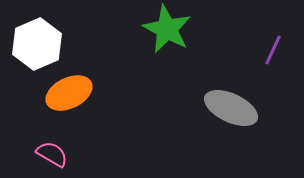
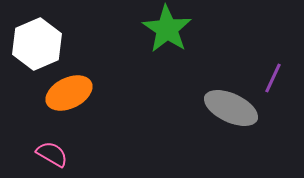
green star: rotated 6 degrees clockwise
purple line: moved 28 px down
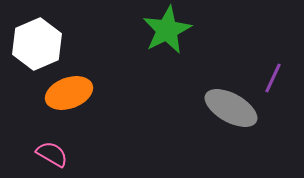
green star: moved 1 px down; rotated 12 degrees clockwise
orange ellipse: rotated 6 degrees clockwise
gray ellipse: rotated 4 degrees clockwise
